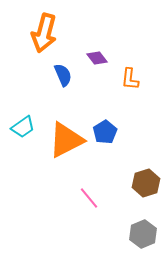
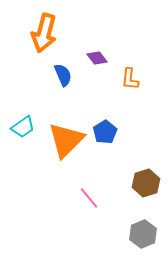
orange triangle: rotated 18 degrees counterclockwise
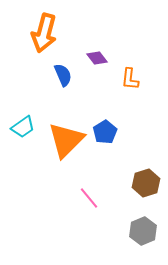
gray hexagon: moved 3 px up
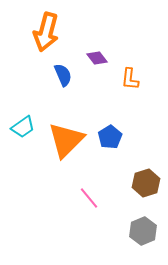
orange arrow: moved 2 px right, 1 px up
blue pentagon: moved 5 px right, 5 px down
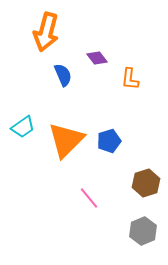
blue pentagon: moved 1 px left, 4 px down; rotated 15 degrees clockwise
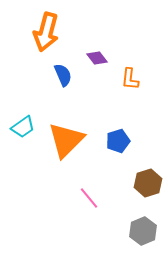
blue pentagon: moved 9 px right
brown hexagon: moved 2 px right
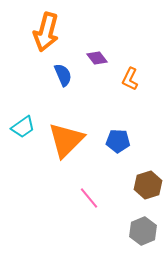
orange L-shape: rotated 20 degrees clockwise
blue pentagon: rotated 20 degrees clockwise
brown hexagon: moved 2 px down
